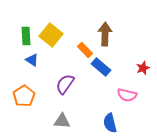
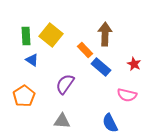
red star: moved 9 px left, 4 px up; rotated 24 degrees counterclockwise
blue semicircle: rotated 12 degrees counterclockwise
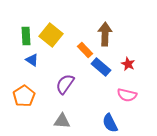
red star: moved 6 px left
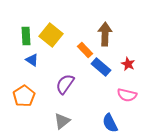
gray triangle: rotated 42 degrees counterclockwise
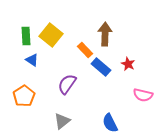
purple semicircle: moved 2 px right
pink semicircle: moved 16 px right
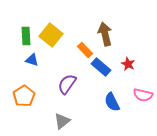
brown arrow: rotated 15 degrees counterclockwise
blue triangle: rotated 16 degrees counterclockwise
blue semicircle: moved 2 px right, 21 px up
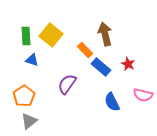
gray triangle: moved 33 px left
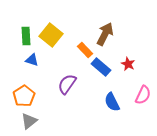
brown arrow: rotated 40 degrees clockwise
pink semicircle: rotated 78 degrees counterclockwise
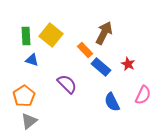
brown arrow: moved 1 px left, 1 px up
purple semicircle: rotated 100 degrees clockwise
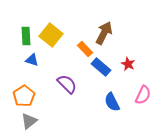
orange rectangle: moved 1 px up
